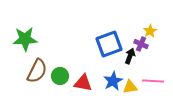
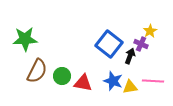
blue square: rotated 32 degrees counterclockwise
green circle: moved 2 px right
blue star: rotated 24 degrees counterclockwise
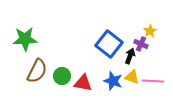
yellow triangle: moved 2 px right, 10 px up; rotated 28 degrees clockwise
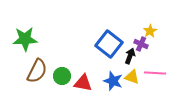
pink line: moved 2 px right, 8 px up
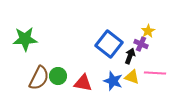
yellow star: moved 2 px left
brown semicircle: moved 2 px right, 7 px down
green circle: moved 4 px left
